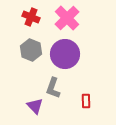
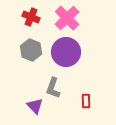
purple circle: moved 1 px right, 2 px up
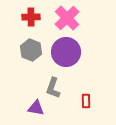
red cross: rotated 24 degrees counterclockwise
purple triangle: moved 1 px right, 2 px down; rotated 36 degrees counterclockwise
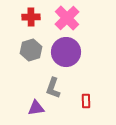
gray hexagon: rotated 20 degrees clockwise
purple triangle: rotated 18 degrees counterclockwise
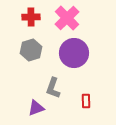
purple circle: moved 8 px right, 1 px down
purple triangle: rotated 12 degrees counterclockwise
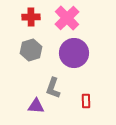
purple triangle: moved 2 px up; rotated 24 degrees clockwise
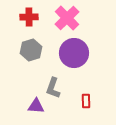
red cross: moved 2 px left
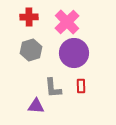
pink cross: moved 4 px down
gray L-shape: rotated 25 degrees counterclockwise
red rectangle: moved 5 px left, 15 px up
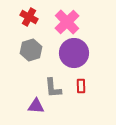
red cross: rotated 30 degrees clockwise
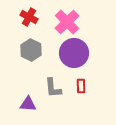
gray hexagon: rotated 15 degrees counterclockwise
purple triangle: moved 8 px left, 2 px up
